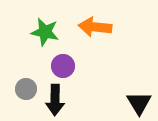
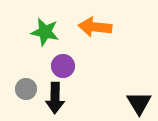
black arrow: moved 2 px up
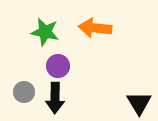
orange arrow: moved 1 px down
purple circle: moved 5 px left
gray circle: moved 2 px left, 3 px down
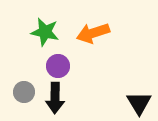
orange arrow: moved 2 px left, 5 px down; rotated 24 degrees counterclockwise
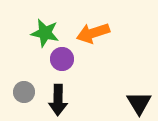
green star: moved 1 px down
purple circle: moved 4 px right, 7 px up
black arrow: moved 3 px right, 2 px down
